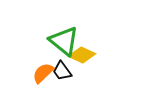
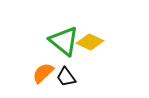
yellow diamond: moved 8 px right, 13 px up
black trapezoid: moved 4 px right, 6 px down
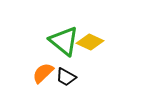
black trapezoid: rotated 25 degrees counterclockwise
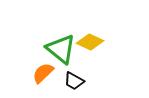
green triangle: moved 3 px left, 8 px down
black trapezoid: moved 8 px right, 4 px down
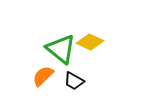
orange semicircle: moved 3 px down
